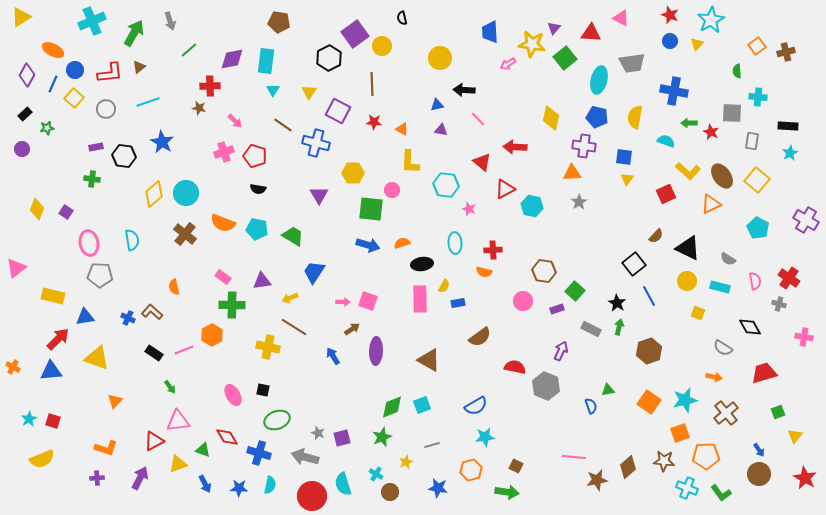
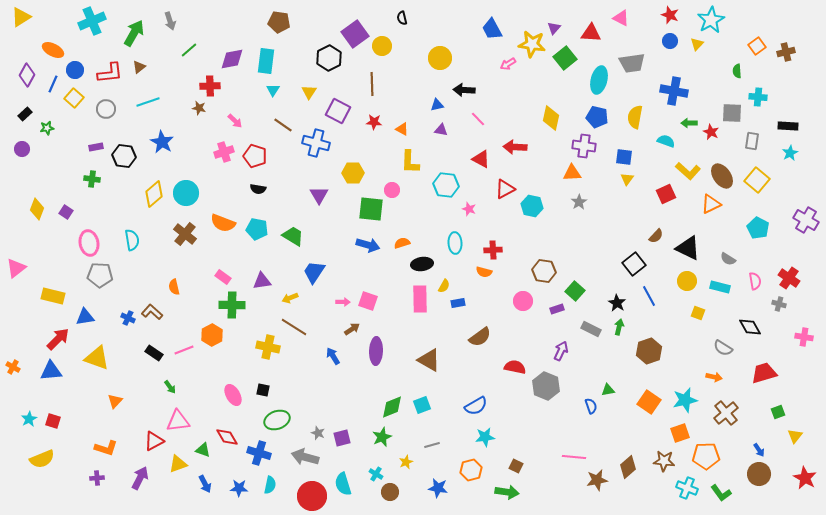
blue trapezoid at (490, 32): moved 2 px right, 3 px up; rotated 25 degrees counterclockwise
red triangle at (482, 162): moved 1 px left, 3 px up; rotated 12 degrees counterclockwise
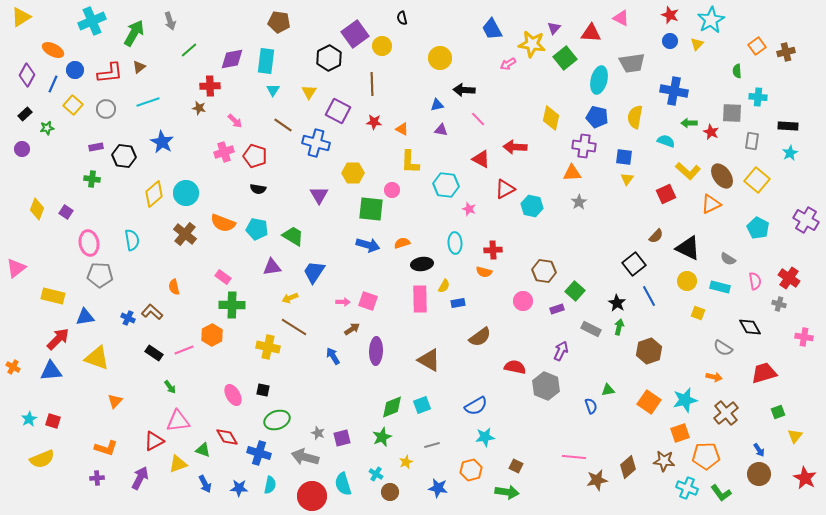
yellow square at (74, 98): moved 1 px left, 7 px down
purple triangle at (262, 281): moved 10 px right, 14 px up
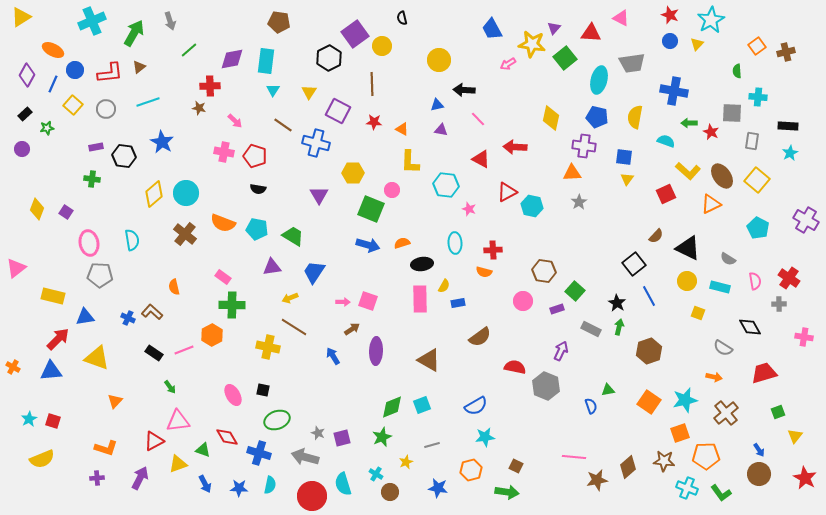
yellow circle at (440, 58): moved 1 px left, 2 px down
pink cross at (224, 152): rotated 30 degrees clockwise
red triangle at (505, 189): moved 2 px right, 3 px down
green square at (371, 209): rotated 16 degrees clockwise
gray cross at (779, 304): rotated 16 degrees counterclockwise
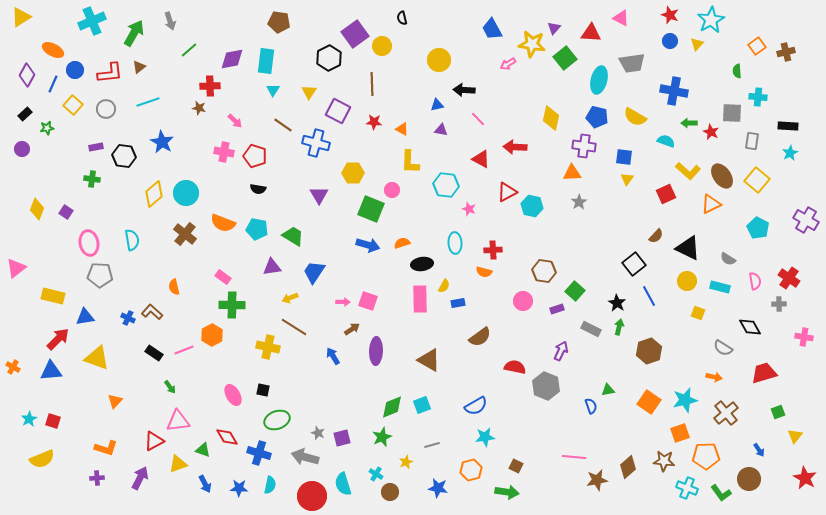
yellow semicircle at (635, 117): rotated 70 degrees counterclockwise
brown circle at (759, 474): moved 10 px left, 5 px down
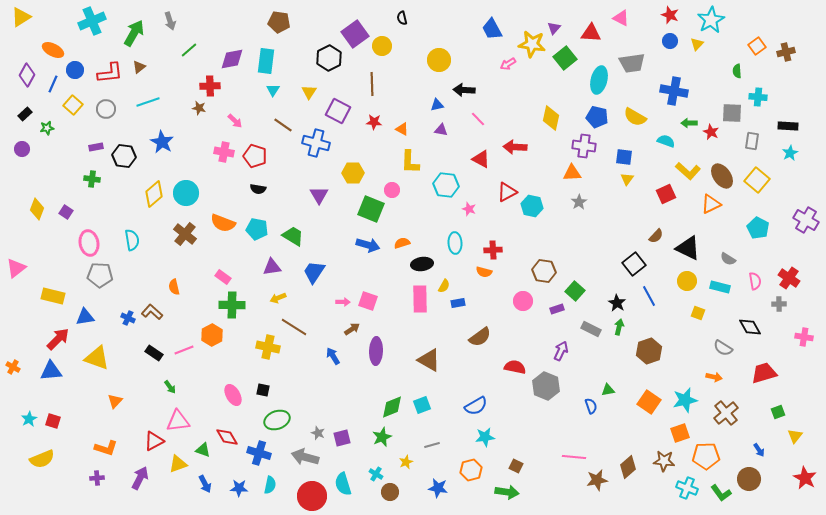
yellow arrow at (290, 298): moved 12 px left
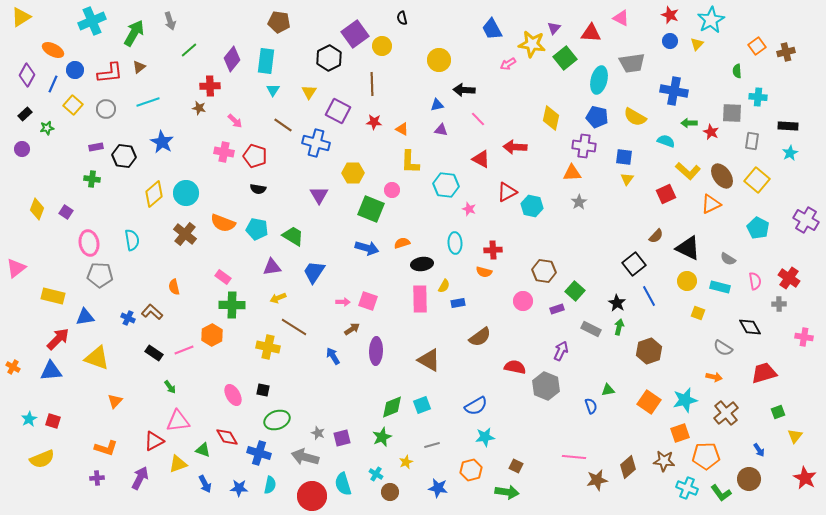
purple diamond at (232, 59): rotated 40 degrees counterclockwise
blue arrow at (368, 245): moved 1 px left, 3 px down
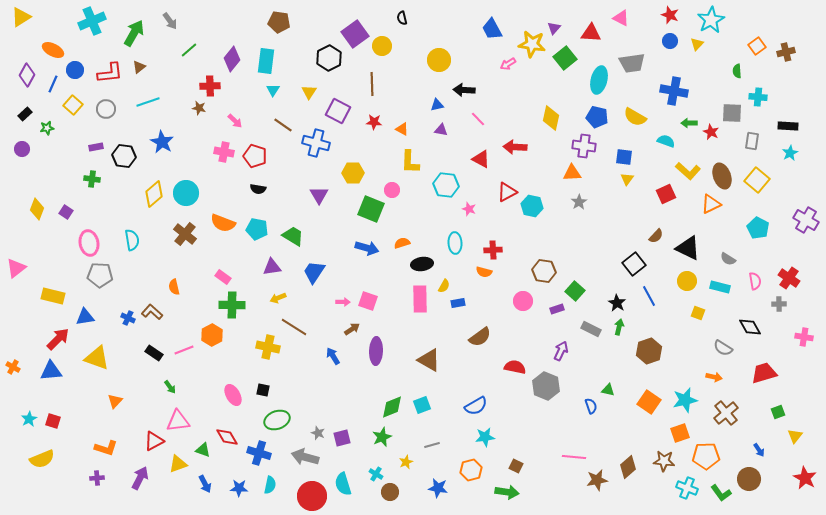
gray arrow at (170, 21): rotated 18 degrees counterclockwise
brown ellipse at (722, 176): rotated 15 degrees clockwise
green triangle at (608, 390): rotated 24 degrees clockwise
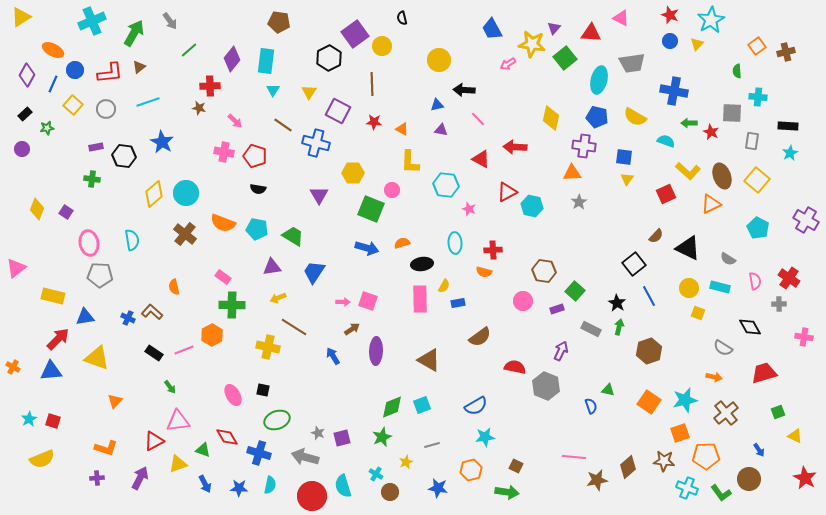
yellow circle at (687, 281): moved 2 px right, 7 px down
yellow triangle at (795, 436): rotated 42 degrees counterclockwise
cyan semicircle at (343, 484): moved 2 px down
